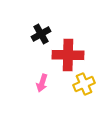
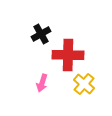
yellow cross: rotated 25 degrees counterclockwise
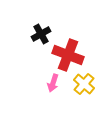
red cross: rotated 20 degrees clockwise
pink arrow: moved 11 px right
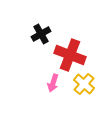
red cross: moved 2 px right
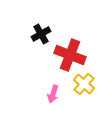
pink arrow: moved 11 px down
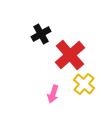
red cross: rotated 28 degrees clockwise
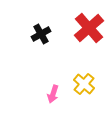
red cross: moved 19 px right, 27 px up
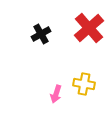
yellow cross: rotated 30 degrees counterclockwise
pink arrow: moved 3 px right
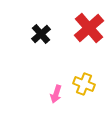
black cross: rotated 12 degrees counterclockwise
yellow cross: rotated 10 degrees clockwise
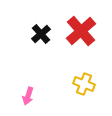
red cross: moved 8 px left, 3 px down
pink arrow: moved 28 px left, 2 px down
